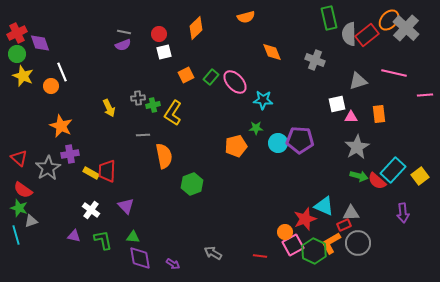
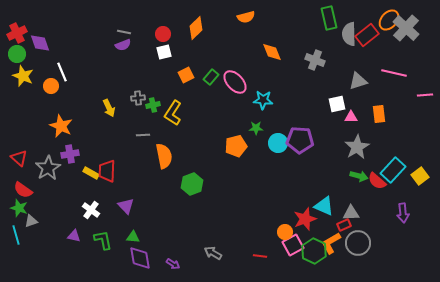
red circle at (159, 34): moved 4 px right
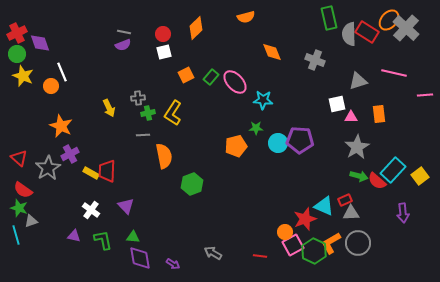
red rectangle at (367, 35): moved 3 px up; rotated 70 degrees clockwise
green cross at (153, 105): moved 5 px left, 8 px down
purple cross at (70, 154): rotated 18 degrees counterclockwise
red rectangle at (344, 225): moved 1 px right, 25 px up
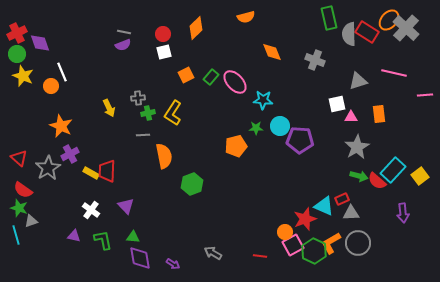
cyan circle at (278, 143): moved 2 px right, 17 px up
red rectangle at (345, 200): moved 3 px left, 1 px up
